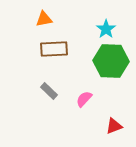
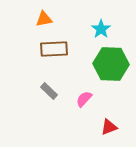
cyan star: moved 5 px left
green hexagon: moved 3 px down
red triangle: moved 5 px left, 1 px down
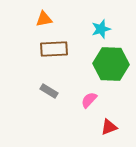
cyan star: rotated 18 degrees clockwise
gray rectangle: rotated 12 degrees counterclockwise
pink semicircle: moved 5 px right, 1 px down
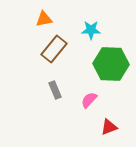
cyan star: moved 10 px left, 1 px down; rotated 18 degrees clockwise
brown rectangle: rotated 48 degrees counterclockwise
gray rectangle: moved 6 px right, 1 px up; rotated 36 degrees clockwise
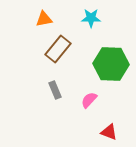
cyan star: moved 12 px up
brown rectangle: moved 4 px right
red triangle: moved 5 px down; rotated 42 degrees clockwise
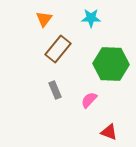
orange triangle: rotated 42 degrees counterclockwise
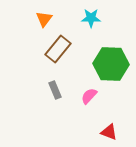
pink semicircle: moved 4 px up
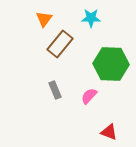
brown rectangle: moved 2 px right, 5 px up
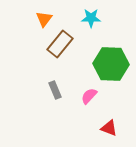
red triangle: moved 4 px up
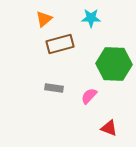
orange triangle: rotated 12 degrees clockwise
brown rectangle: rotated 36 degrees clockwise
green hexagon: moved 3 px right
gray rectangle: moved 1 px left, 2 px up; rotated 60 degrees counterclockwise
